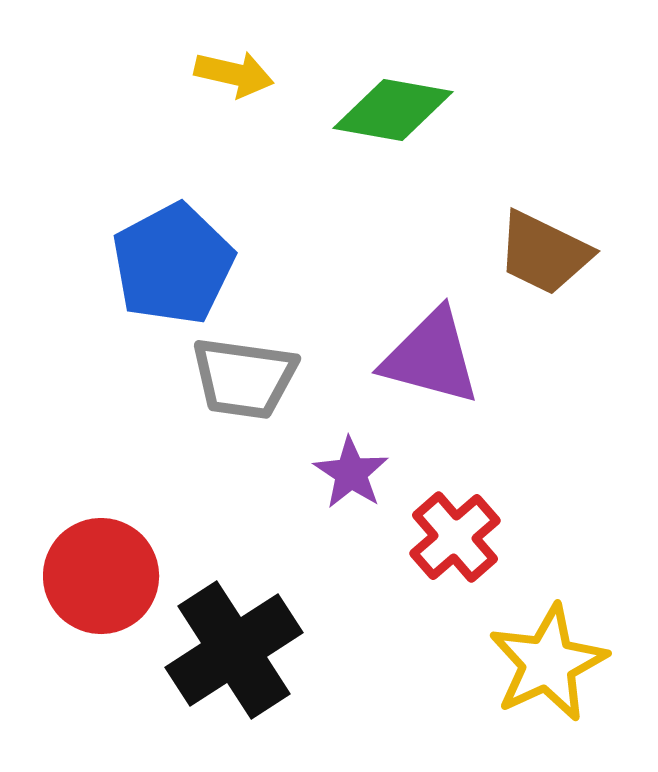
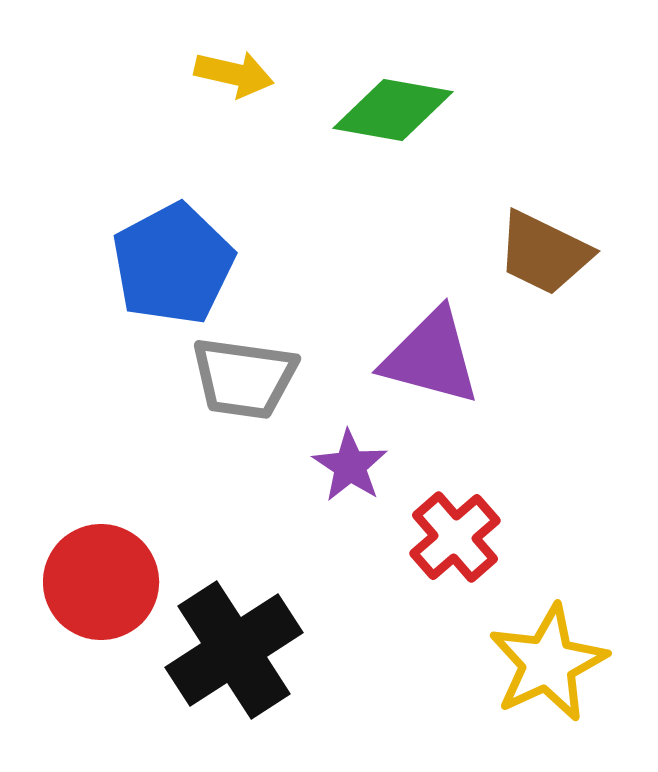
purple star: moved 1 px left, 7 px up
red circle: moved 6 px down
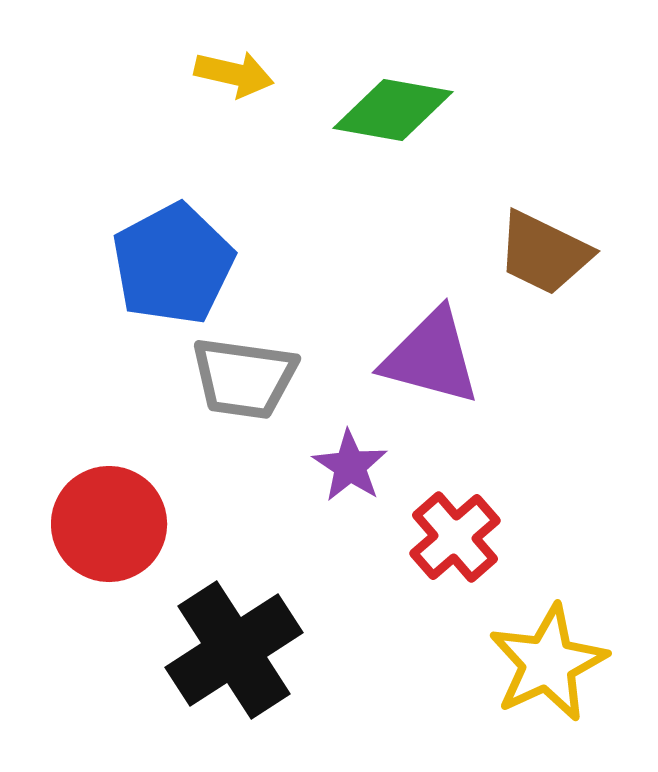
red circle: moved 8 px right, 58 px up
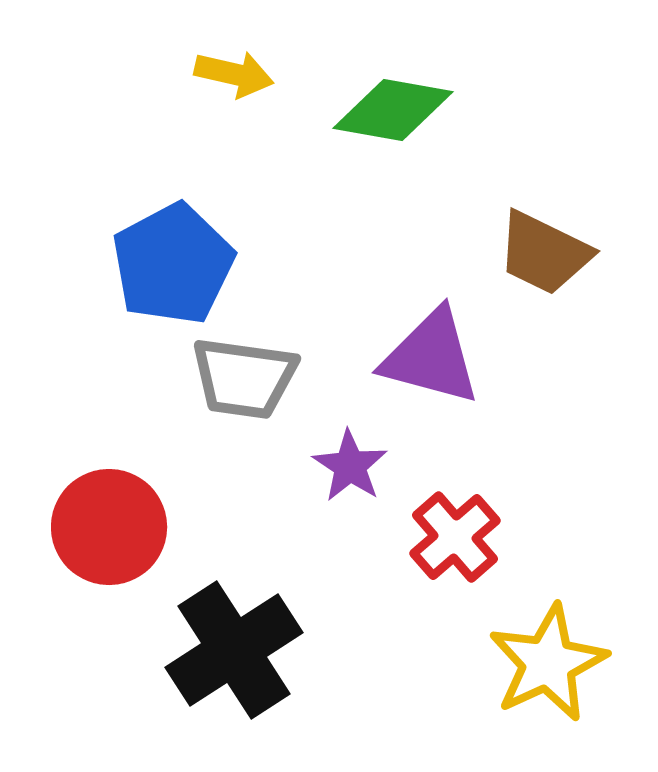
red circle: moved 3 px down
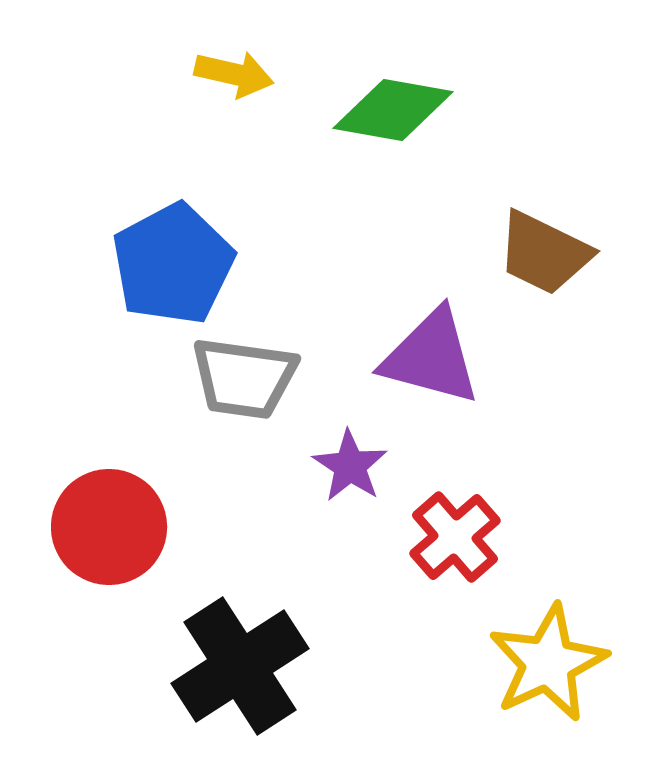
black cross: moved 6 px right, 16 px down
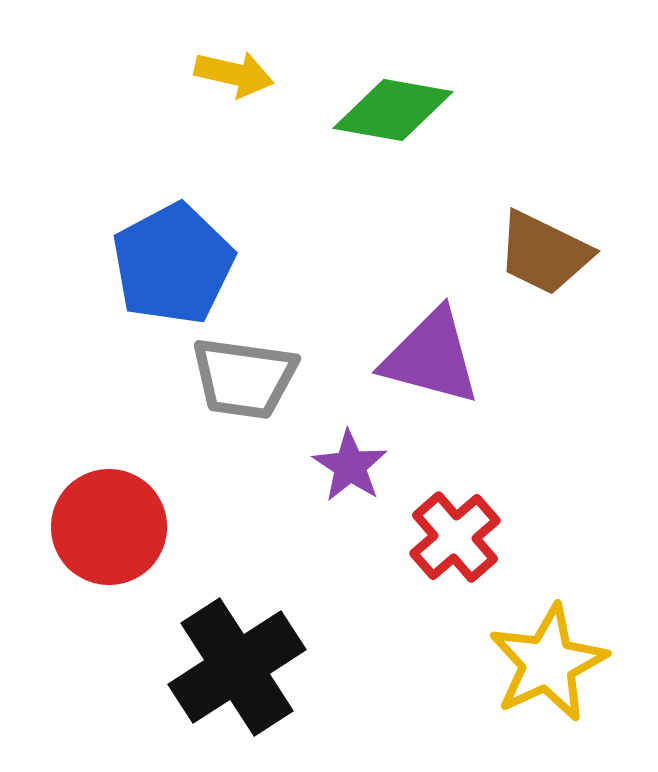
black cross: moved 3 px left, 1 px down
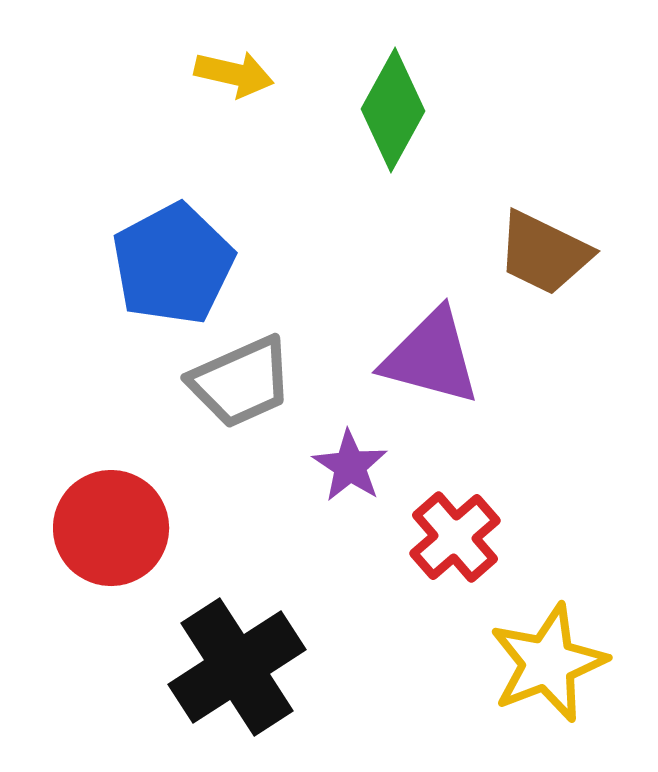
green diamond: rotated 71 degrees counterclockwise
gray trapezoid: moved 3 px left, 4 px down; rotated 32 degrees counterclockwise
red circle: moved 2 px right, 1 px down
yellow star: rotated 4 degrees clockwise
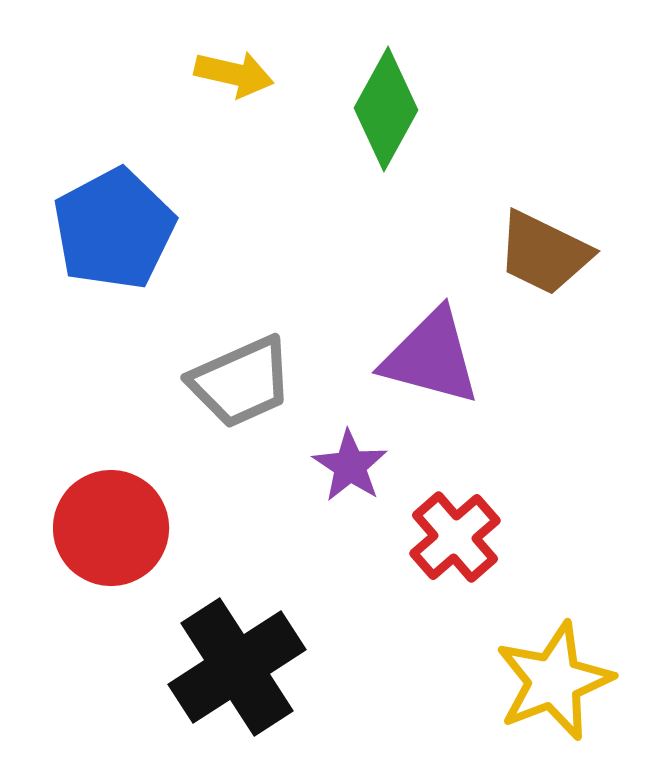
green diamond: moved 7 px left, 1 px up
blue pentagon: moved 59 px left, 35 px up
yellow star: moved 6 px right, 18 px down
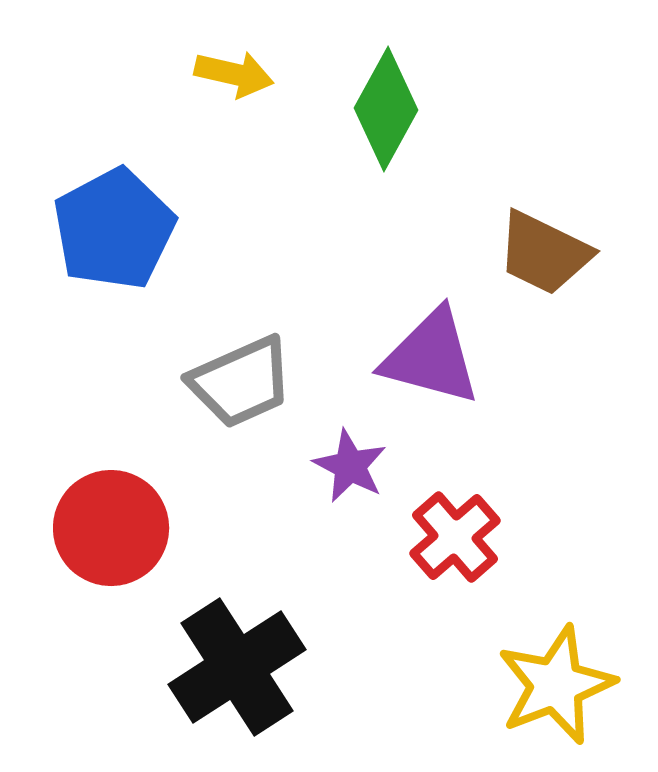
purple star: rotated 6 degrees counterclockwise
yellow star: moved 2 px right, 4 px down
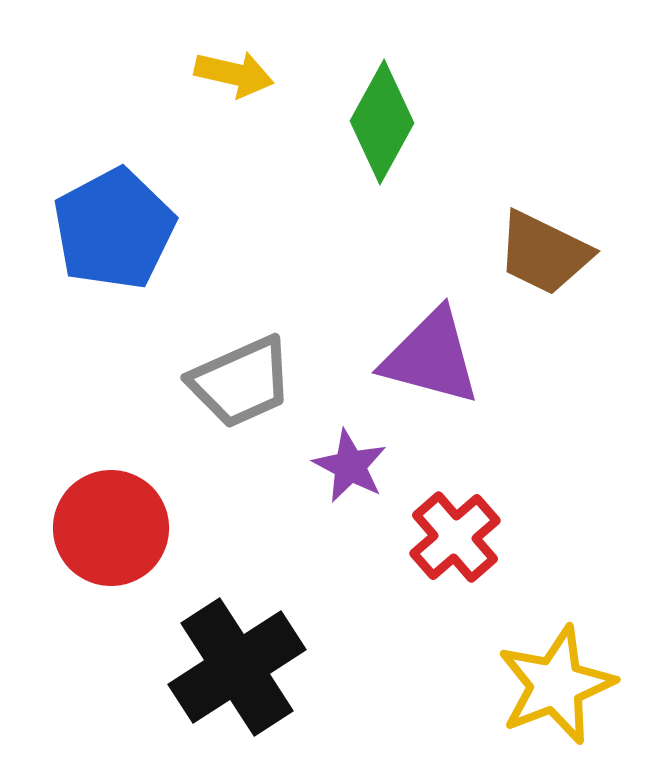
green diamond: moved 4 px left, 13 px down
